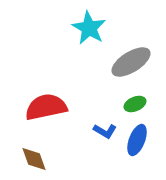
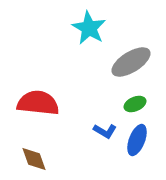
red semicircle: moved 8 px left, 4 px up; rotated 18 degrees clockwise
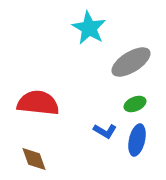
blue ellipse: rotated 8 degrees counterclockwise
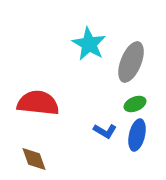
cyan star: moved 16 px down
gray ellipse: rotated 36 degrees counterclockwise
blue ellipse: moved 5 px up
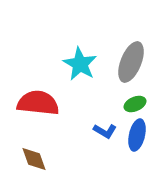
cyan star: moved 9 px left, 20 px down
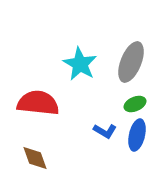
brown diamond: moved 1 px right, 1 px up
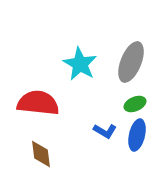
brown diamond: moved 6 px right, 4 px up; rotated 12 degrees clockwise
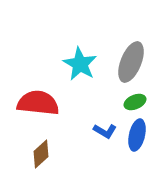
green ellipse: moved 2 px up
brown diamond: rotated 56 degrees clockwise
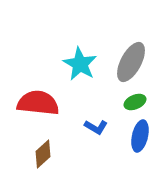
gray ellipse: rotated 6 degrees clockwise
blue L-shape: moved 9 px left, 4 px up
blue ellipse: moved 3 px right, 1 px down
brown diamond: moved 2 px right
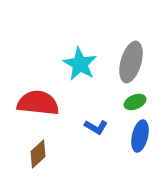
gray ellipse: rotated 12 degrees counterclockwise
brown diamond: moved 5 px left
